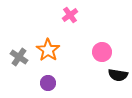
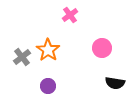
pink circle: moved 4 px up
gray cross: moved 3 px right; rotated 18 degrees clockwise
black semicircle: moved 3 px left, 8 px down
purple circle: moved 3 px down
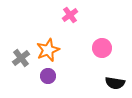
orange star: rotated 15 degrees clockwise
gray cross: moved 1 px left, 1 px down
purple circle: moved 10 px up
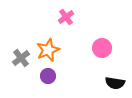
pink cross: moved 4 px left, 2 px down
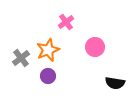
pink cross: moved 5 px down
pink circle: moved 7 px left, 1 px up
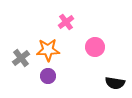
orange star: rotated 20 degrees clockwise
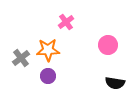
pink circle: moved 13 px right, 2 px up
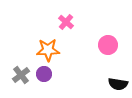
pink cross: rotated 14 degrees counterclockwise
gray cross: moved 17 px down
purple circle: moved 4 px left, 2 px up
black semicircle: moved 3 px right, 1 px down
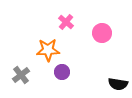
pink circle: moved 6 px left, 12 px up
purple circle: moved 18 px right, 2 px up
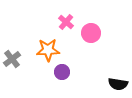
pink circle: moved 11 px left
gray cross: moved 9 px left, 16 px up
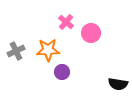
gray cross: moved 4 px right, 8 px up; rotated 12 degrees clockwise
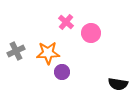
orange star: moved 3 px down
